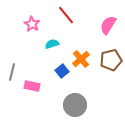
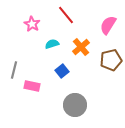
orange cross: moved 12 px up
gray line: moved 2 px right, 2 px up
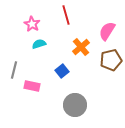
red line: rotated 24 degrees clockwise
pink semicircle: moved 1 px left, 6 px down
cyan semicircle: moved 13 px left
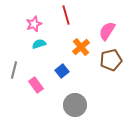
pink star: moved 2 px right; rotated 21 degrees clockwise
pink rectangle: moved 4 px right, 1 px up; rotated 42 degrees clockwise
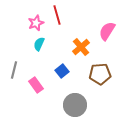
red line: moved 9 px left
pink star: moved 2 px right, 1 px up
cyan semicircle: rotated 48 degrees counterclockwise
brown pentagon: moved 11 px left, 14 px down; rotated 10 degrees clockwise
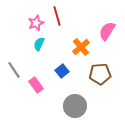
red line: moved 1 px down
gray line: rotated 48 degrees counterclockwise
gray circle: moved 1 px down
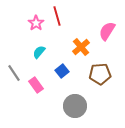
pink star: rotated 14 degrees counterclockwise
cyan semicircle: moved 8 px down; rotated 16 degrees clockwise
gray line: moved 3 px down
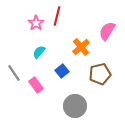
red line: rotated 30 degrees clockwise
brown pentagon: rotated 10 degrees counterclockwise
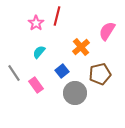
gray circle: moved 13 px up
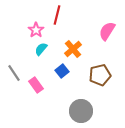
red line: moved 1 px up
pink star: moved 7 px down
orange cross: moved 8 px left, 2 px down
cyan semicircle: moved 2 px right, 3 px up
brown pentagon: moved 1 px down
gray circle: moved 6 px right, 18 px down
